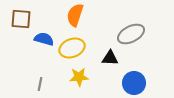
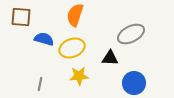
brown square: moved 2 px up
yellow star: moved 1 px up
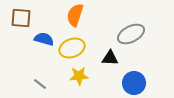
brown square: moved 1 px down
gray line: rotated 64 degrees counterclockwise
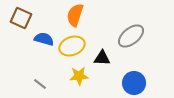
brown square: rotated 20 degrees clockwise
gray ellipse: moved 2 px down; rotated 12 degrees counterclockwise
yellow ellipse: moved 2 px up
black triangle: moved 8 px left
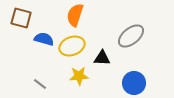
brown square: rotated 10 degrees counterclockwise
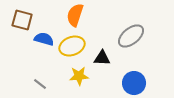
brown square: moved 1 px right, 2 px down
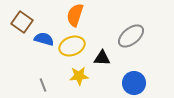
brown square: moved 2 px down; rotated 20 degrees clockwise
gray line: moved 3 px right, 1 px down; rotated 32 degrees clockwise
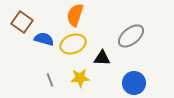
yellow ellipse: moved 1 px right, 2 px up
yellow star: moved 1 px right, 2 px down
gray line: moved 7 px right, 5 px up
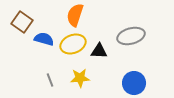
gray ellipse: rotated 24 degrees clockwise
black triangle: moved 3 px left, 7 px up
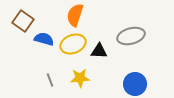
brown square: moved 1 px right, 1 px up
blue circle: moved 1 px right, 1 px down
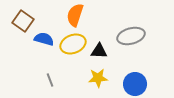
yellow star: moved 18 px right
